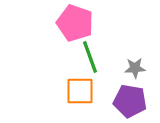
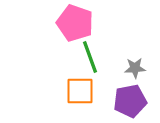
purple pentagon: rotated 20 degrees counterclockwise
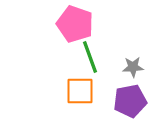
pink pentagon: moved 1 px down
gray star: moved 2 px left, 1 px up
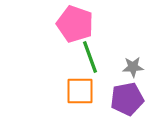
purple pentagon: moved 3 px left, 2 px up
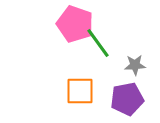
green line: moved 8 px right, 14 px up; rotated 16 degrees counterclockwise
gray star: moved 2 px right, 2 px up
